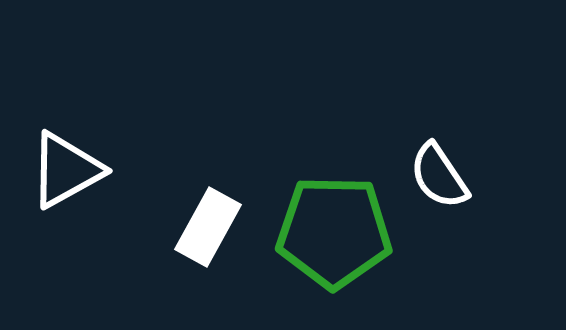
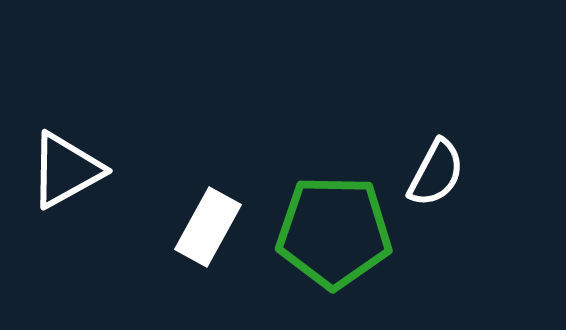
white semicircle: moved 3 px left, 3 px up; rotated 118 degrees counterclockwise
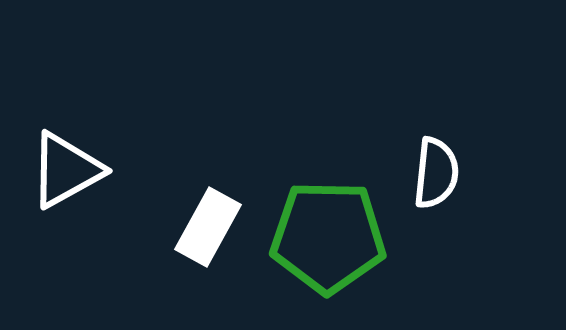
white semicircle: rotated 22 degrees counterclockwise
green pentagon: moved 6 px left, 5 px down
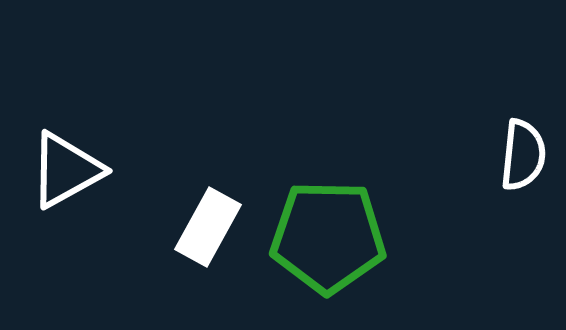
white semicircle: moved 87 px right, 18 px up
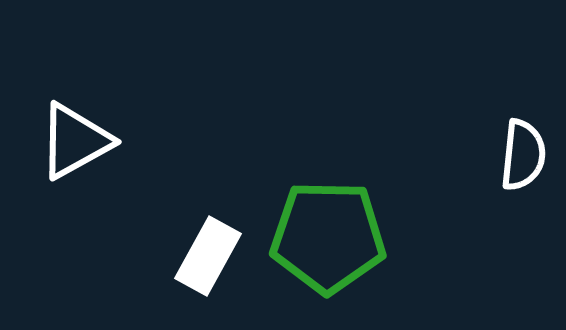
white triangle: moved 9 px right, 29 px up
white rectangle: moved 29 px down
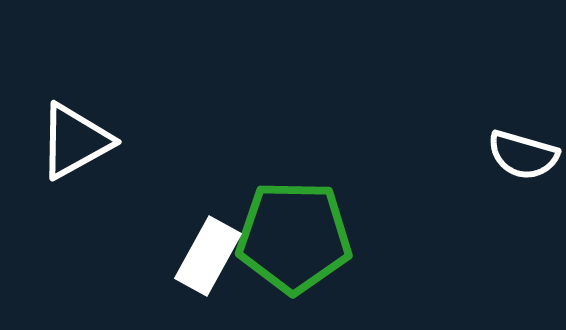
white semicircle: rotated 100 degrees clockwise
green pentagon: moved 34 px left
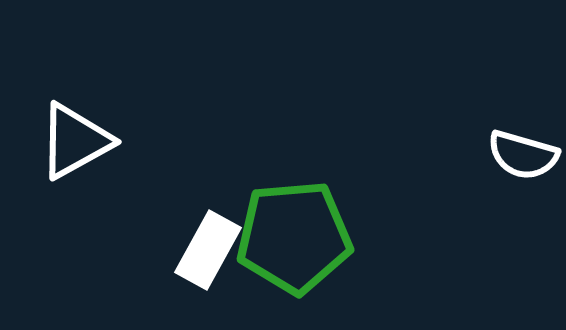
green pentagon: rotated 6 degrees counterclockwise
white rectangle: moved 6 px up
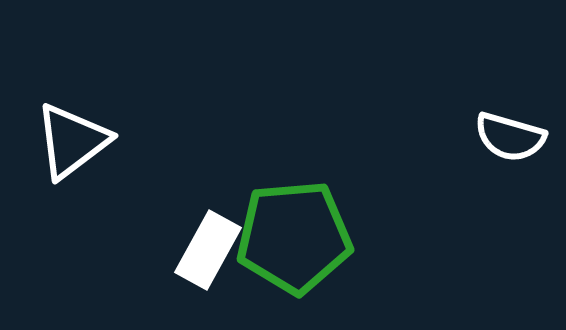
white triangle: moved 3 px left; rotated 8 degrees counterclockwise
white semicircle: moved 13 px left, 18 px up
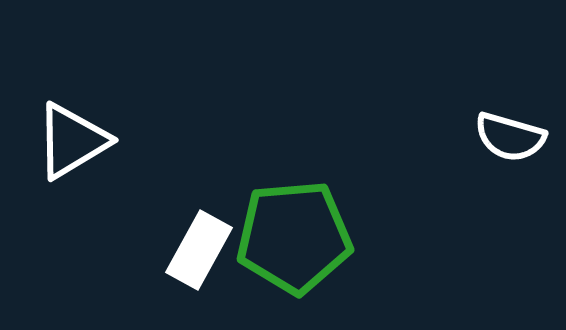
white triangle: rotated 6 degrees clockwise
white rectangle: moved 9 px left
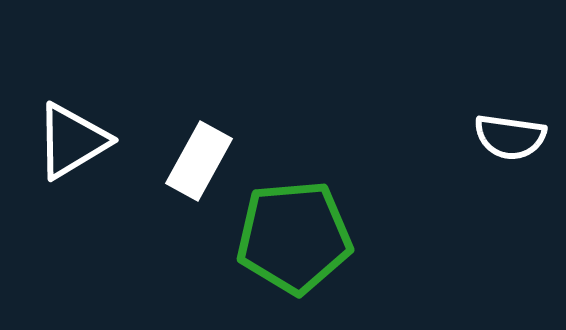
white semicircle: rotated 8 degrees counterclockwise
white rectangle: moved 89 px up
